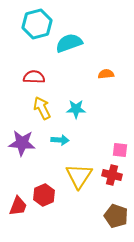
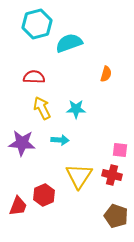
orange semicircle: rotated 112 degrees clockwise
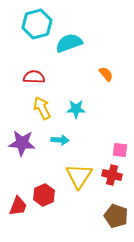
orange semicircle: rotated 56 degrees counterclockwise
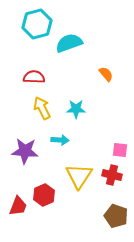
purple star: moved 3 px right, 8 px down
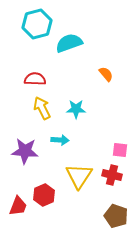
red semicircle: moved 1 px right, 2 px down
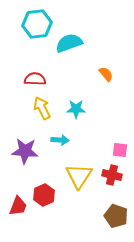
cyan hexagon: rotated 8 degrees clockwise
